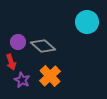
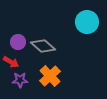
red arrow: rotated 42 degrees counterclockwise
purple star: moved 2 px left; rotated 28 degrees counterclockwise
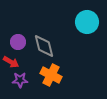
gray diamond: moved 1 px right; rotated 35 degrees clockwise
orange cross: moved 1 px right, 1 px up; rotated 20 degrees counterclockwise
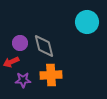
purple circle: moved 2 px right, 1 px down
red arrow: rotated 126 degrees clockwise
orange cross: rotated 30 degrees counterclockwise
purple star: moved 3 px right
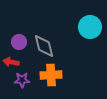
cyan circle: moved 3 px right, 5 px down
purple circle: moved 1 px left, 1 px up
red arrow: rotated 35 degrees clockwise
purple star: moved 1 px left
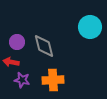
purple circle: moved 2 px left
orange cross: moved 2 px right, 5 px down
purple star: rotated 14 degrees clockwise
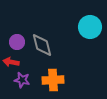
gray diamond: moved 2 px left, 1 px up
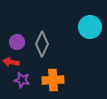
gray diamond: moved 1 px up; rotated 40 degrees clockwise
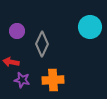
purple circle: moved 11 px up
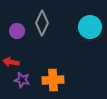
gray diamond: moved 21 px up
